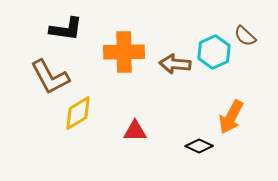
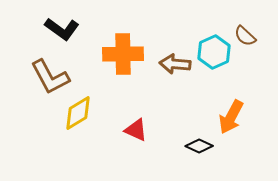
black L-shape: moved 4 px left; rotated 28 degrees clockwise
orange cross: moved 1 px left, 2 px down
red triangle: moved 1 px right, 1 px up; rotated 25 degrees clockwise
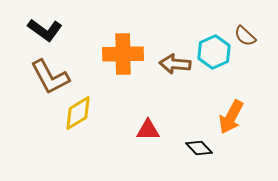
black L-shape: moved 17 px left, 1 px down
red triangle: moved 12 px right; rotated 25 degrees counterclockwise
black diamond: moved 2 px down; rotated 20 degrees clockwise
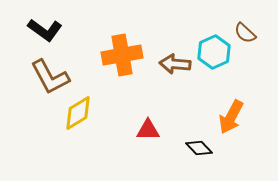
brown semicircle: moved 3 px up
orange cross: moved 1 px left, 1 px down; rotated 9 degrees counterclockwise
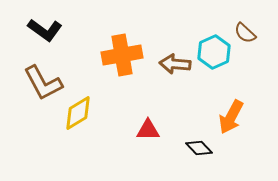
brown L-shape: moved 7 px left, 6 px down
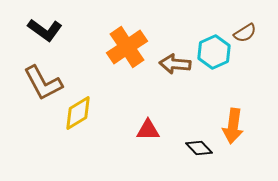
brown semicircle: rotated 75 degrees counterclockwise
orange cross: moved 5 px right, 8 px up; rotated 24 degrees counterclockwise
orange arrow: moved 2 px right, 9 px down; rotated 20 degrees counterclockwise
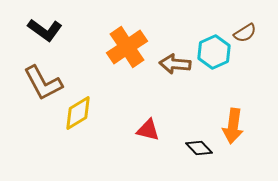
red triangle: rotated 15 degrees clockwise
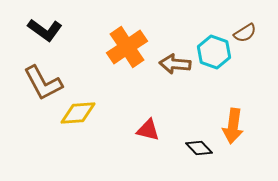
cyan hexagon: rotated 16 degrees counterclockwise
yellow diamond: rotated 27 degrees clockwise
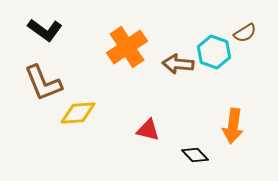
brown arrow: moved 3 px right
brown L-shape: rotated 6 degrees clockwise
black diamond: moved 4 px left, 7 px down
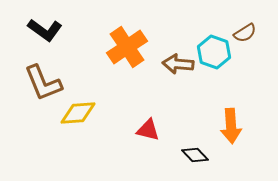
orange arrow: moved 2 px left; rotated 12 degrees counterclockwise
